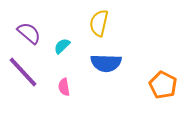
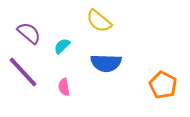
yellow semicircle: moved 2 px up; rotated 64 degrees counterclockwise
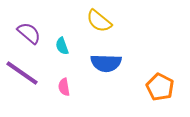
cyan semicircle: rotated 66 degrees counterclockwise
purple line: moved 1 px left, 1 px down; rotated 12 degrees counterclockwise
orange pentagon: moved 3 px left, 2 px down
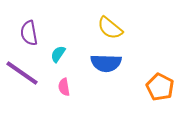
yellow semicircle: moved 11 px right, 7 px down
purple semicircle: rotated 140 degrees counterclockwise
cyan semicircle: moved 4 px left, 8 px down; rotated 54 degrees clockwise
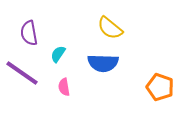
blue semicircle: moved 3 px left
orange pentagon: rotated 8 degrees counterclockwise
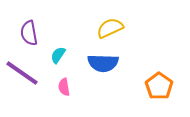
yellow semicircle: rotated 116 degrees clockwise
cyan semicircle: moved 1 px down
orange pentagon: moved 1 px left, 1 px up; rotated 16 degrees clockwise
